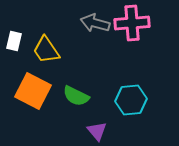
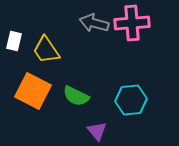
gray arrow: moved 1 px left
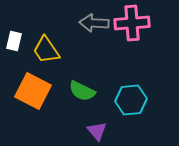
gray arrow: rotated 12 degrees counterclockwise
green semicircle: moved 6 px right, 5 px up
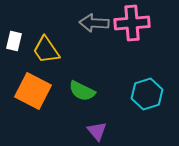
cyan hexagon: moved 16 px right, 6 px up; rotated 12 degrees counterclockwise
